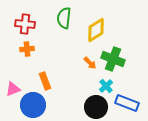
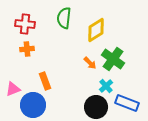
green cross: rotated 15 degrees clockwise
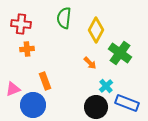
red cross: moved 4 px left
yellow diamond: rotated 30 degrees counterclockwise
green cross: moved 7 px right, 6 px up
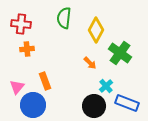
pink triangle: moved 4 px right, 2 px up; rotated 28 degrees counterclockwise
black circle: moved 2 px left, 1 px up
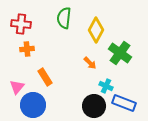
orange rectangle: moved 4 px up; rotated 12 degrees counterclockwise
cyan cross: rotated 24 degrees counterclockwise
blue rectangle: moved 3 px left
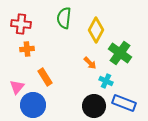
cyan cross: moved 5 px up
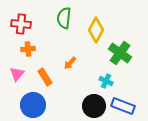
orange cross: moved 1 px right
orange arrow: moved 20 px left; rotated 88 degrees clockwise
pink triangle: moved 13 px up
blue rectangle: moved 1 px left, 3 px down
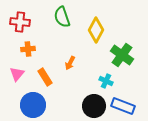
green semicircle: moved 2 px left, 1 px up; rotated 25 degrees counterclockwise
red cross: moved 1 px left, 2 px up
green cross: moved 2 px right, 2 px down
orange arrow: rotated 16 degrees counterclockwise
